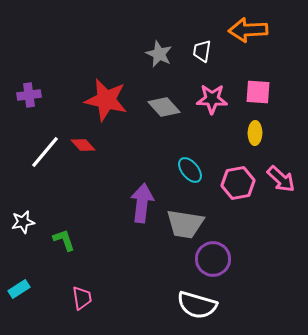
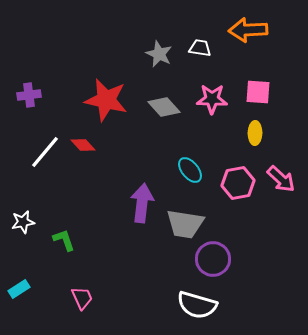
white trapezoid: moved 2 px left, 3 px up; rotated 90 degrees clockwise
pink trapezoid: rotated 15 degrees counterclockwise
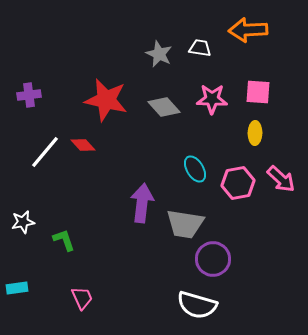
cyan ellipse: moved 5 px right, 1 px up; rotated 8 degrees clockwise
cyan rectangle: moved 2 px left, 1 px up; rotated 25 degrees clockwise
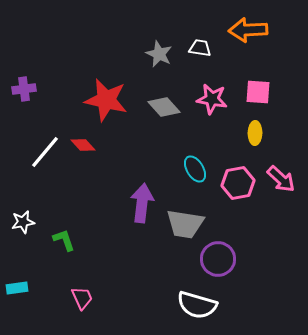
purple cross: moved 5 px left, 6 px up
pink star: rotated 8 degrees clockwise
purple circle: moved 5 px right
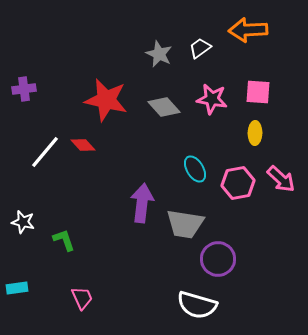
white trapezoid: rotated 45 degrees counterclockwise
white star: rotated 25 degrees clockwise
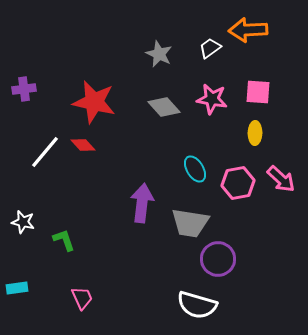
white trapezoid: moved 10 px right
red star: moved 12 px left, 2 px down
gray trapezoid: moved 5 px right, 1 px up
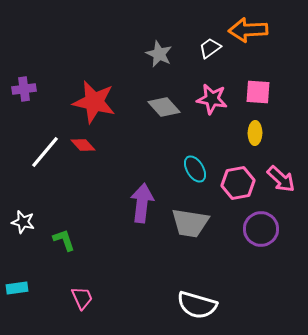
purple circle: moved 43 px right, 30 px up
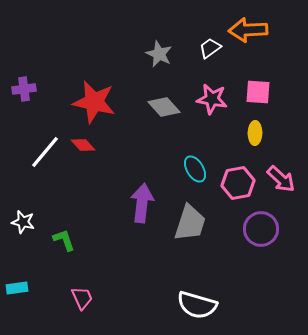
gray trapezoid: rotated 81 degrees counterclockwise
